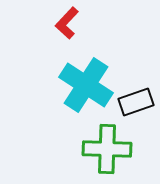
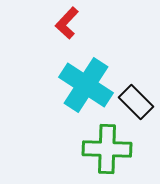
black rectangle: rotated 64 degrees clockwise
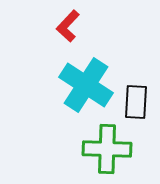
red L-shape: moved 1 px right, 3 px down
black rectangle: rotated 48 degrees clockwise
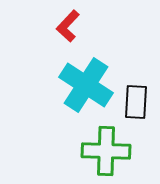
green cross: moved 1 px left, 2 px down
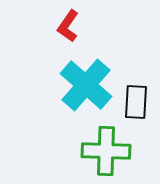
red L-shape: rotated 8 degrees counterclockwise
cyan cross: rotated 8 degrees clockwise
